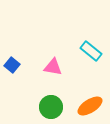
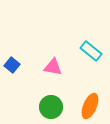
orange ellipse: rotated 35 degrees counterclockwise
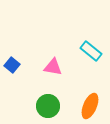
green circle: moved 3 px left, 1 px up
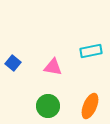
cyan rectangle: rotated 50 degrees counterclockwise
blue square: moved 1 px right, 2 px up
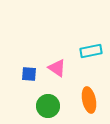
blue square: moved 16 px right, 11 px down; rotated 35 degrees counterclockwise
pink triangle: moved 4 px right, 1 px down; rotated 24 degrees clockwise
orange ellipse: moved 1 px left, 6 px up; rotated 35 degrees counterclockwise
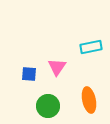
cyan rectangle: moved 4 px up
pink triangle: moved 1 px up; rotated 30 degrees clockwise
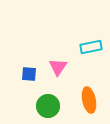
pink triangle: moved 1 px right
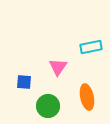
blue square: moved 5 px left, 8 px down
orange ellipse: moved 2 px left, 3 px up
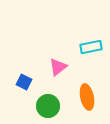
pink triangle: rotated 18 degrees clockwise
blue square: rotated 21 degrees clockwise
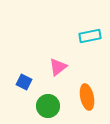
cyan rectangle: moved 1 px left, 11 px up
